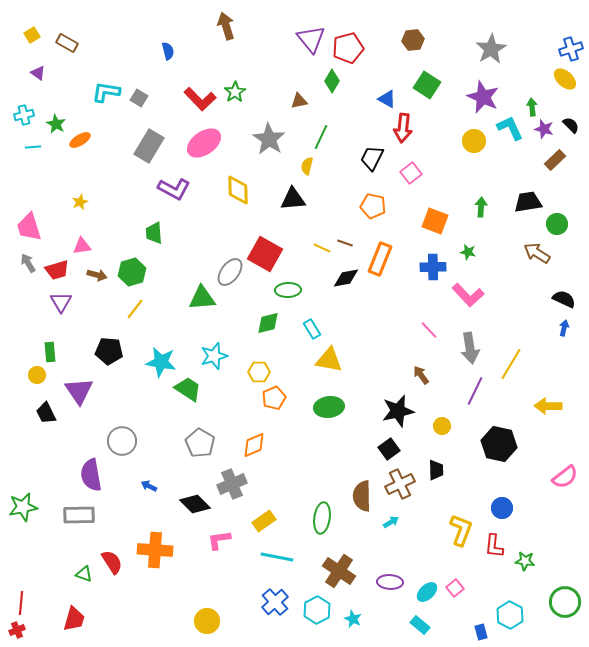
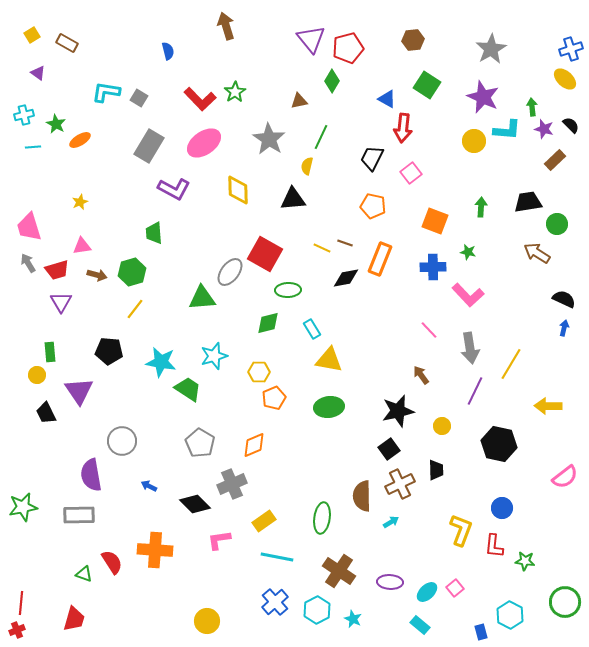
cyan L-shape at (510, 128): moved 3 px left, 2 px down; rotated 120 degrees clockwise
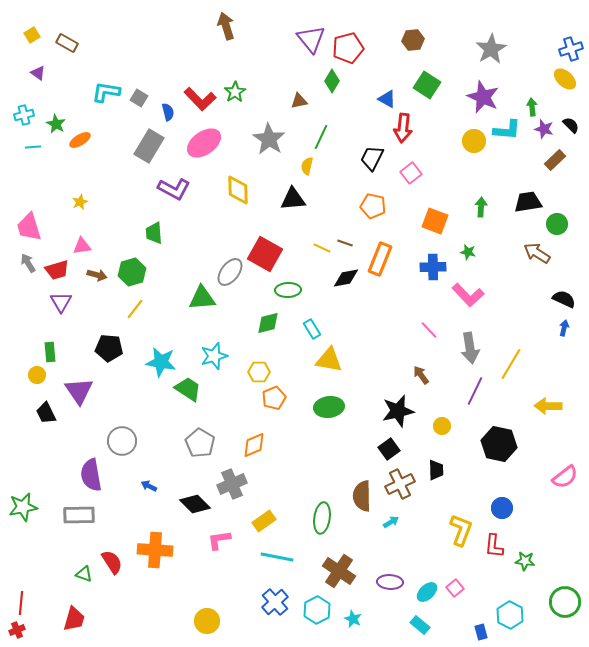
blue semicircle at (168, 51): moved 61 px down
black pentagon at (109, 351): moved 3 px up
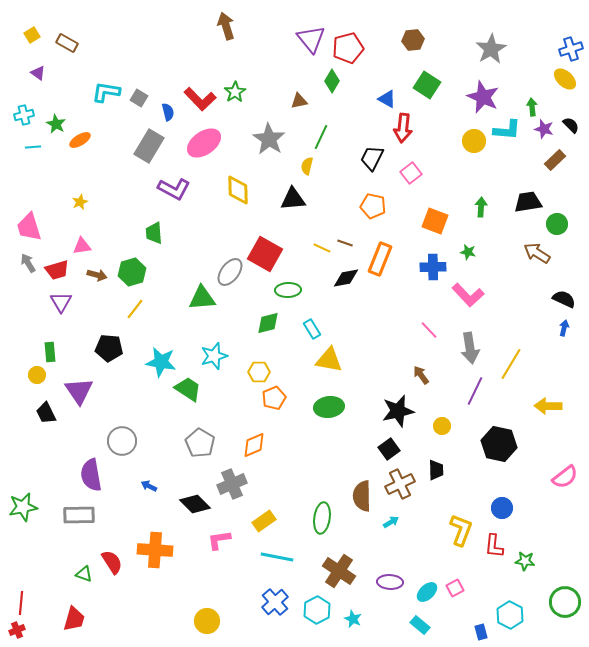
pink square at (455, 588): rotated 12 degrees clockwise
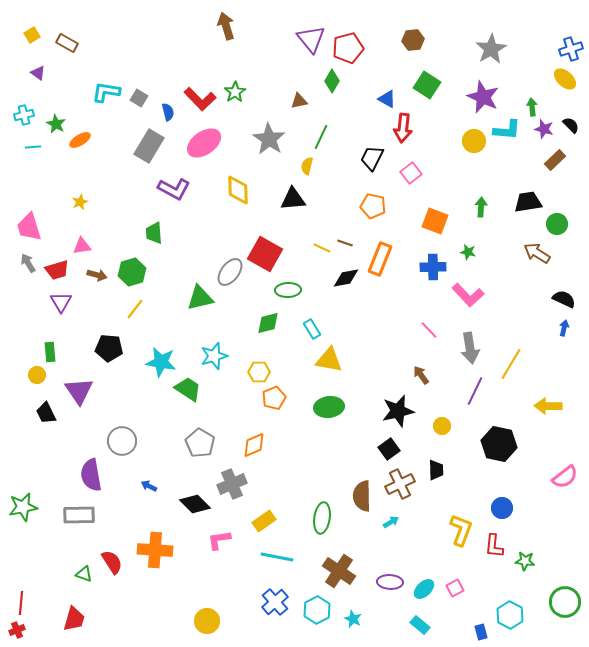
green triangle at (202, 298): moved 2 px left; rotated 8 degrees counterclockwise
cyan ellipse at (427, 592): moved 3 px left, 3 px up
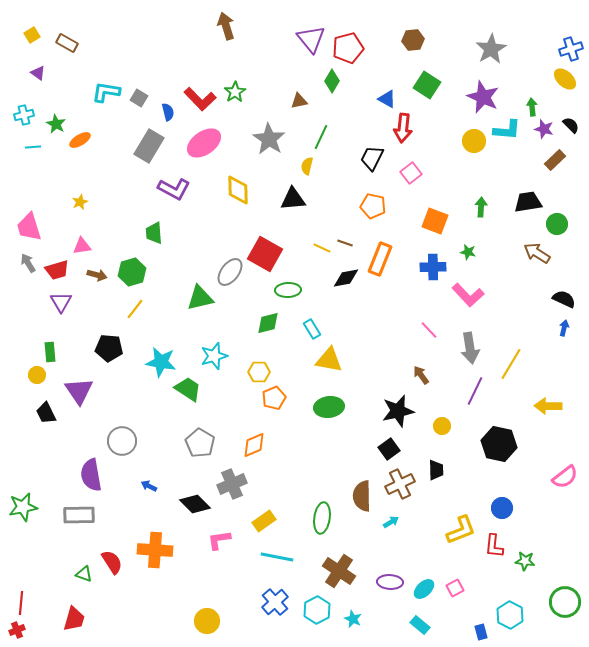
yellow L-shape at (461, 530): rotated 48 degrees clockwise
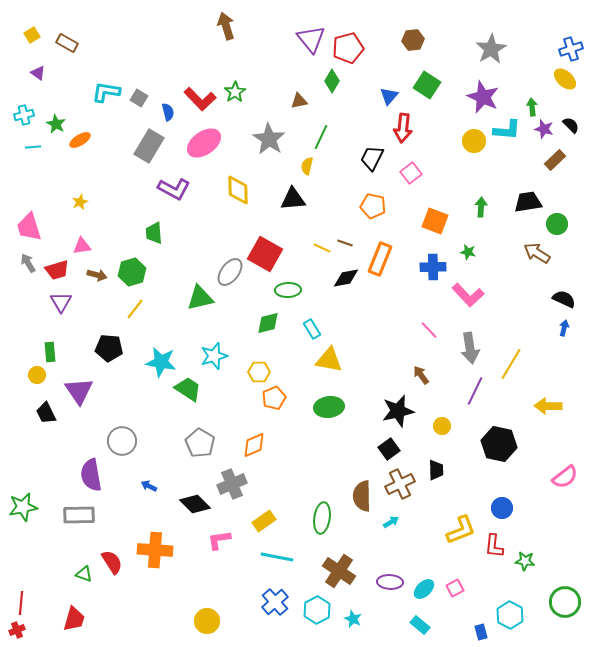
blue triangle at (387, 99): moved 2 px right, 3 px up; rotated 42 degrees clockwise
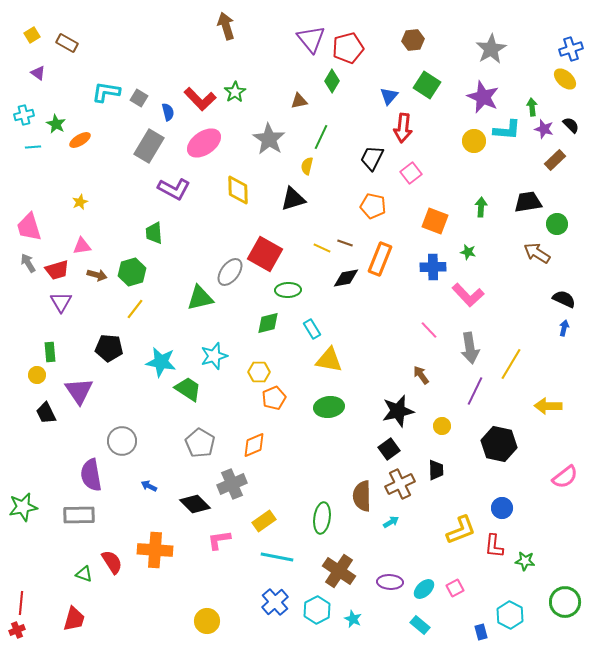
black triangle at (293, 199): rotated 12 degrees counterclockwise
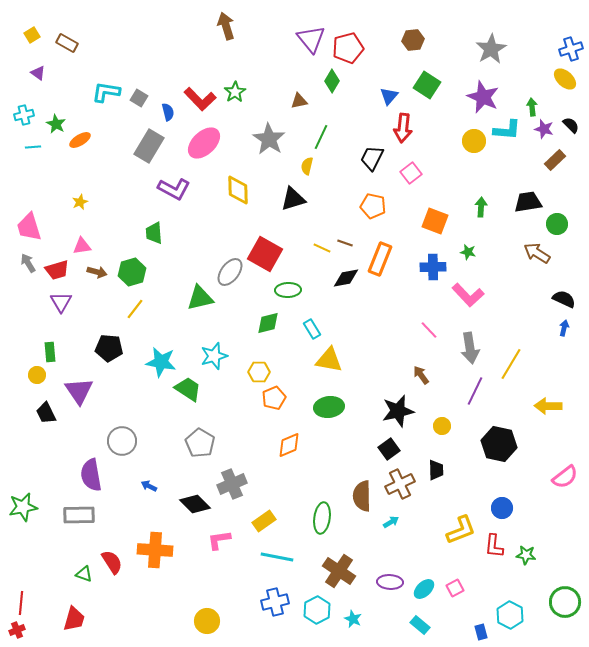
pink ellipse at (204, 143): rotated 8 degrees counterclockwise
brown arrow at (97, 275): moved 3 px up
orange diamond at (254, 445): moved 35 px right
green star at (525, 561): moved 1 px right, 6 px up
blue cross at (275, 602): rotated 28 degrees clockwise
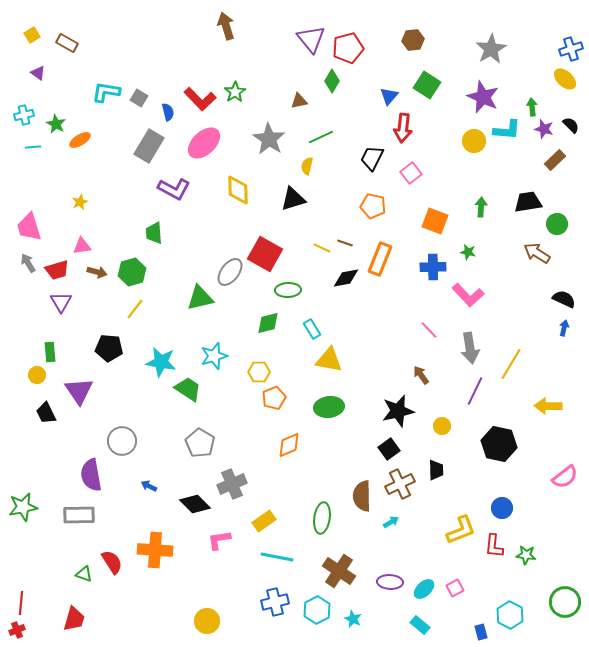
green line at (321, 137): rotated 40 degrees clockwise
